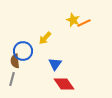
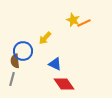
blue triangle: rotated 40 degrees counterclockwise
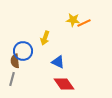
yellow star: rotated 16 degrees counterclockwise
yellow arrow: rotated 24 degrees counterclockwise
blue triangle: moved 3 px right, 2 px up
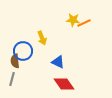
yellow arrow: moved 3 px left; rotated 40 degrees counterclockwise
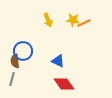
yellow arrow: moved 6 px right, 18 px up
blue triangle: moved 1 px up
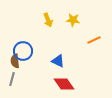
orange line: moved 10 px right, 17 px down
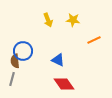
blue triangle: moved 1 px up
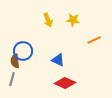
red diamond: moved 1 px right, 1 px up; rotated 30 degrees counterclockwise
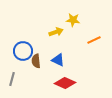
yellow arrow: moved 8 px right, 12 px down; rotated 88 degrees counterclockwise
brown semicircle: moved 21 px right
